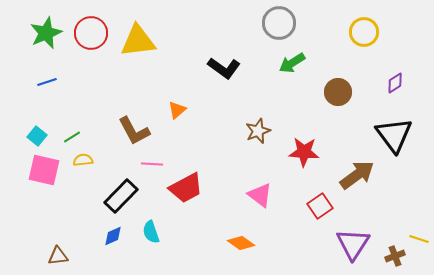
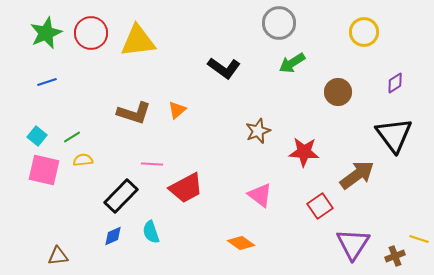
brown L-shape: moved 18 px up; rotated 44 degrees counterclockwise
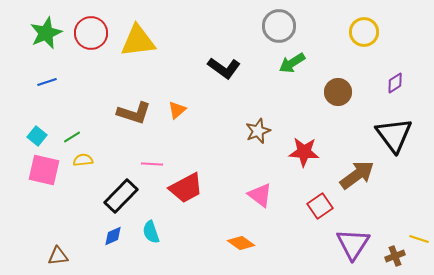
gray circle: moved 3 px down
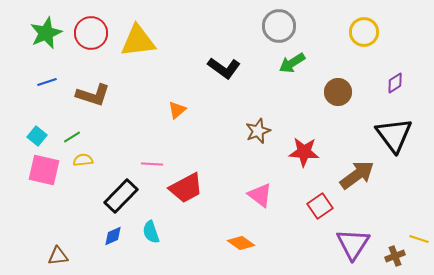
brown L-shape: moved 41 px left, 18 px up
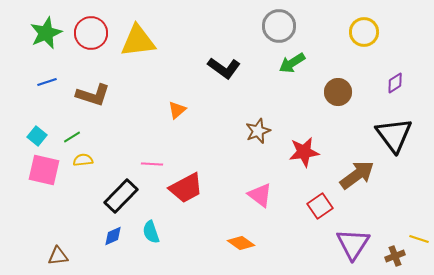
red star: rotated 12 degrees counterclockwise
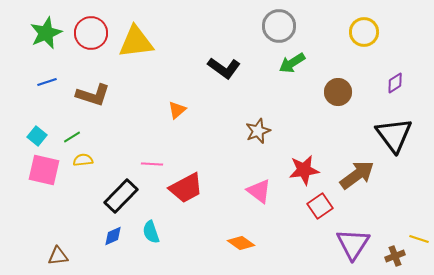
yellow triangle: moved 2 px left, 1 px down
red star: moved 18 px down
pink triangle: moved 1 px left, 4 px up
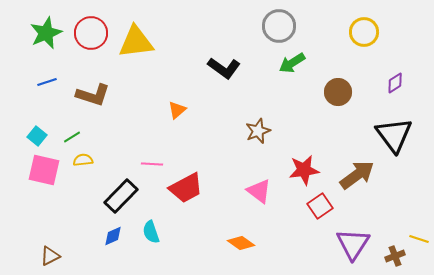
brown triangle: moved 8 px left; rotated 20 degrees counterclockwise
